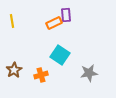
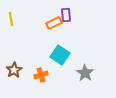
yellow line: moved 1 px left, 2 px up
gray star: moved 4 px left; rotated 30 degrees counterclockwise
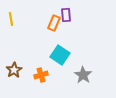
orange rectangle: rotated 42 degrees counterclockwise
gray star: moved 2 px left, 2 px down
